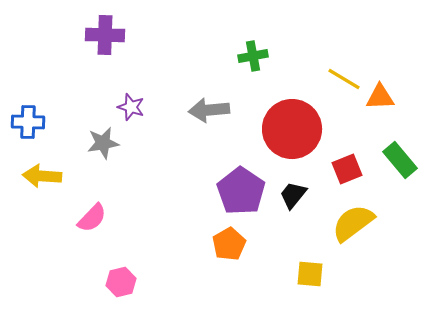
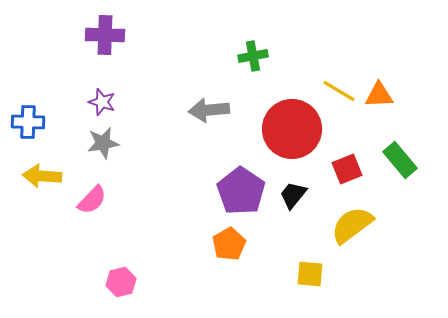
yellow line: moved 5 px left, 12 px down
orange triangle: moved 1 px left, 2 px up
purple star: moved 29 px left, 5 px up
pink semicircle: moved 18 px up
yellow semicircle: moved 1 px left, 2 px down
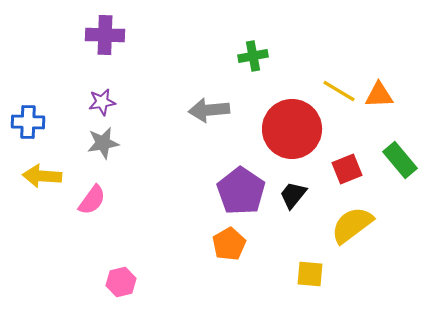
purple star: rotated 28 degrees counterclockwise
pink semicircle: rotated 8 degrees counterclockwise
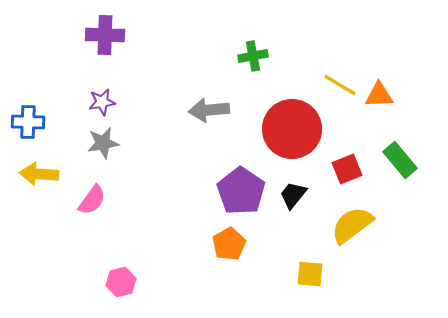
yellow line: moved 1 px right, 6 px up
yellow arrow: moved 3 px left, 2 px up
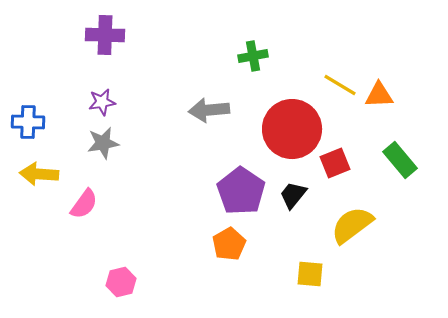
red square: moved 12 px left, 6 px up
pink semicircle: moved 8 px left, 4 px down
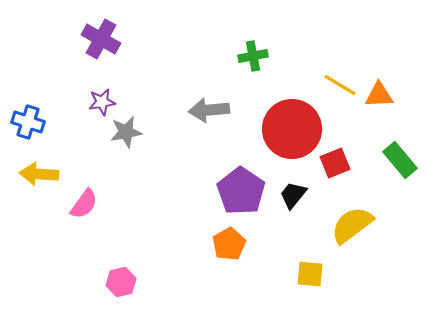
purple cross: moved 4 px left, 4 px down; rotated 27 degrees clockwise
blue cross: rotated 16 degrees clockwise
gray star: moved 23 px right, 11 px up
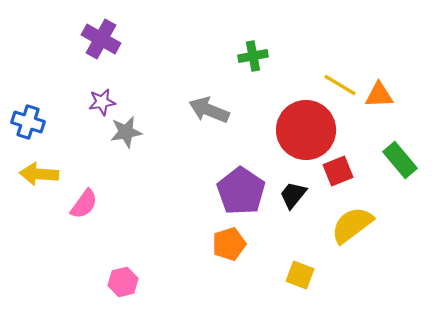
gray arrow: rotated 27 degrees clockwise
red circle: moved 14 px right, 1 px down
red square: moved 3 px right, 8 px down
orange pentagon: rotated 12 degrees clockwise
yellow square: moved 10 px left, 1 px down; rotated 16 degrees clockwise
pink hexagon: moved 2 px right
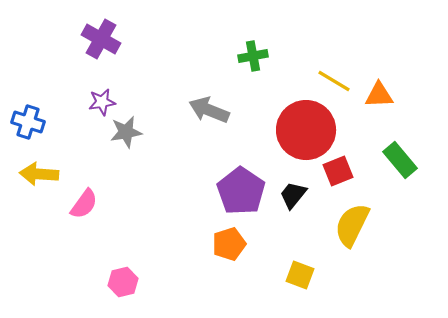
yellow line: moved 6 px left, 4 px up
yellow semicircle: rotated 27 degrees counterclockwise
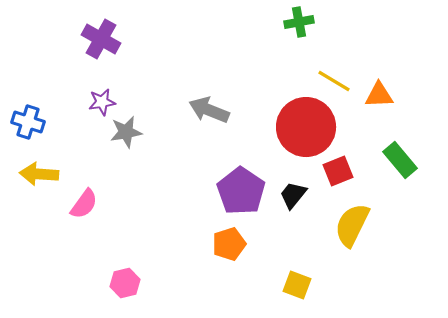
green cross: moved 46 px right, 34 px up
red circle: moved 3 px up
yellow square: moved 3 px left, 10 px down
pink hexagon: moved 2 px right, 1 px down
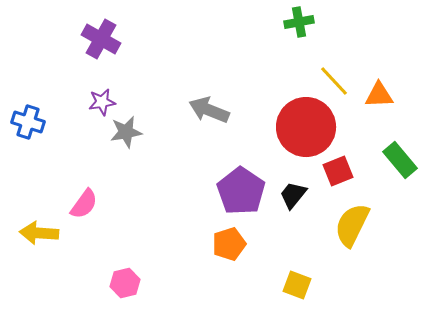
yellow line: rotated 16 degrees clockwise
yellow arrow: moved 59 px down
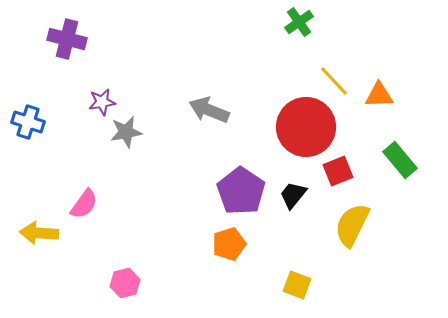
green cross: rotated 24 degrees counterclockwise
purple cross: moved 34 px left; rotated 15 degrees counterclockwise
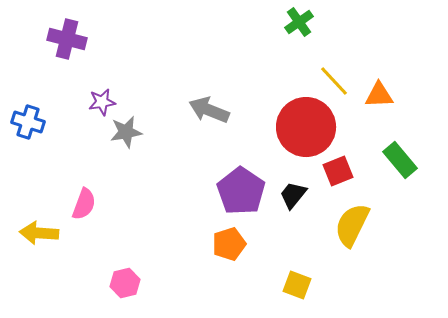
pink semicircle: rotated 16 degrees counterclockwise
